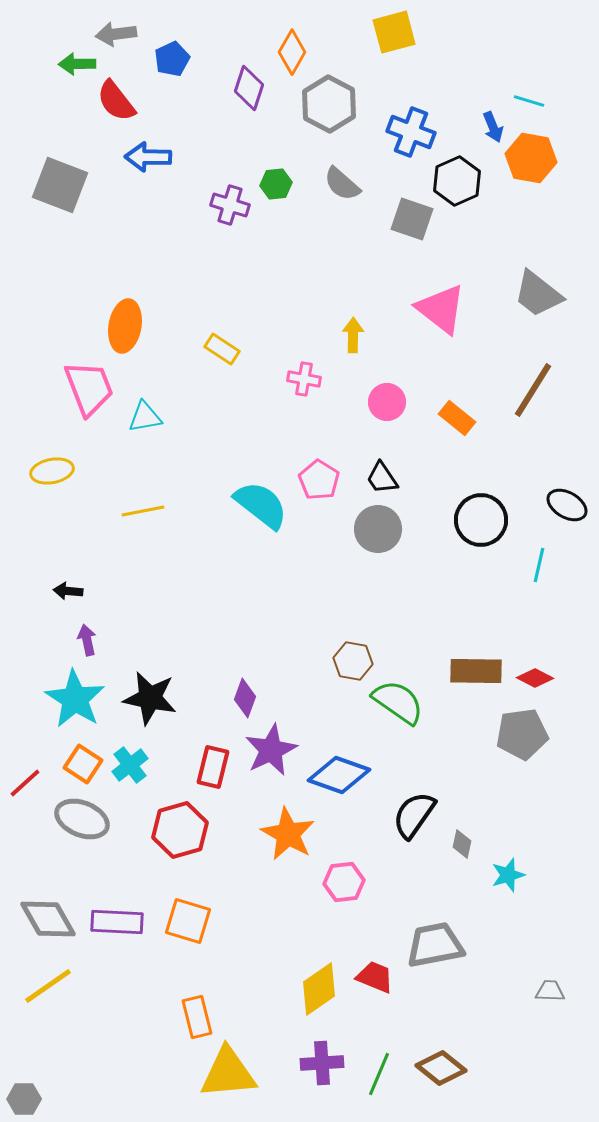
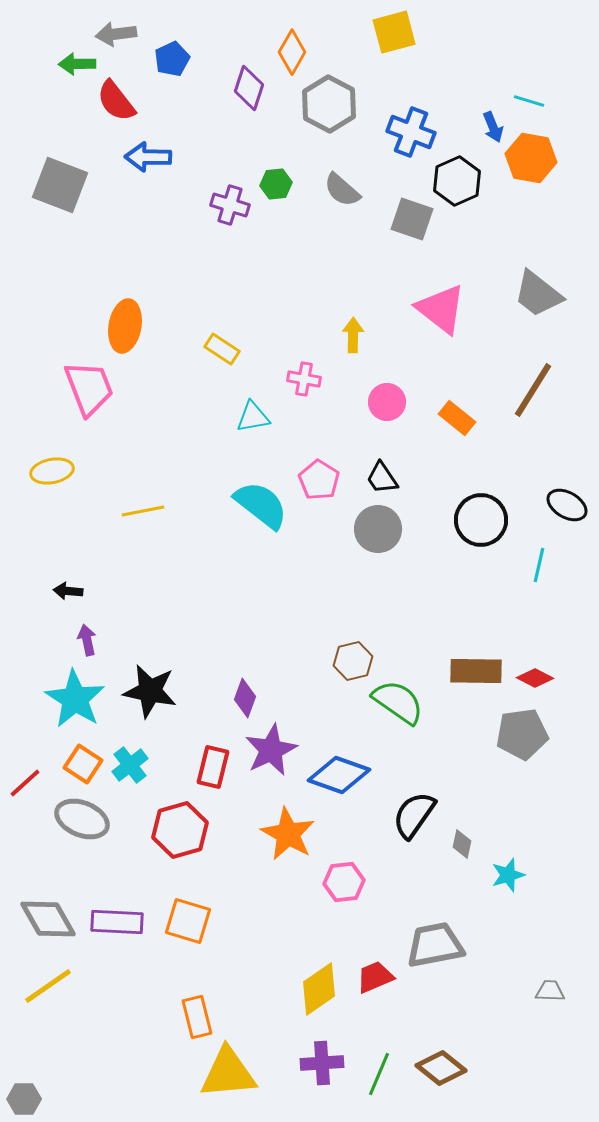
gray semicircle at (342, 184): moved 6 px down
cyan triangle at (145, 417): moved 108 px right
brown hexagon at (353, 661): rotated 24 degrees counterclockwise
black star at (150, 698): moved 7 px up
red trapezoid at (375, 977): rotated 45 degrees counterclockwise
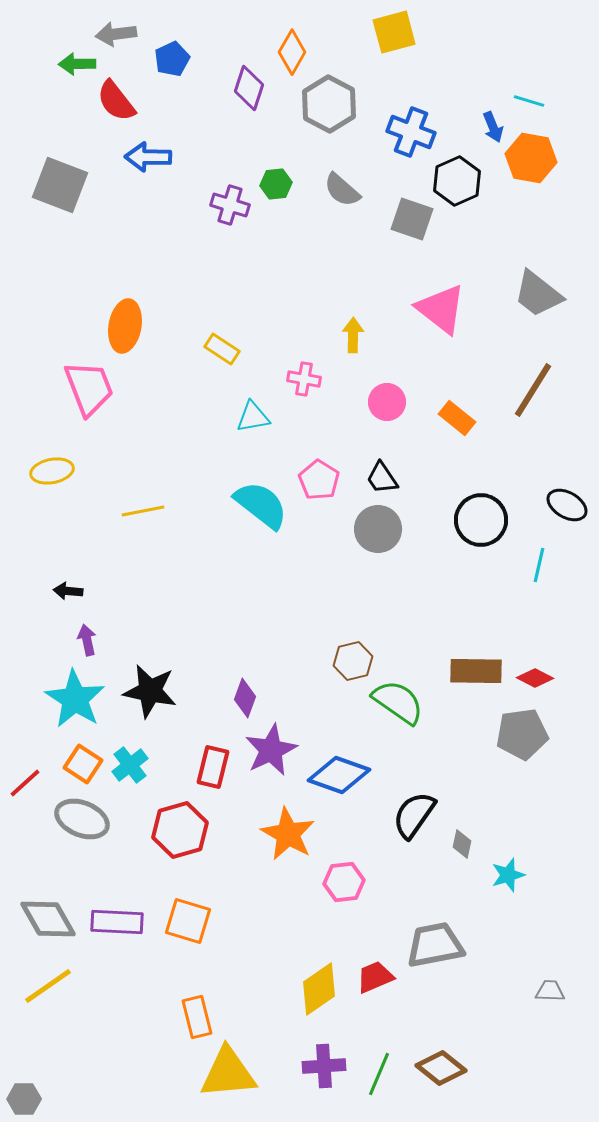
purple cross at (322, 1063): moved 2 px right, 3 px down
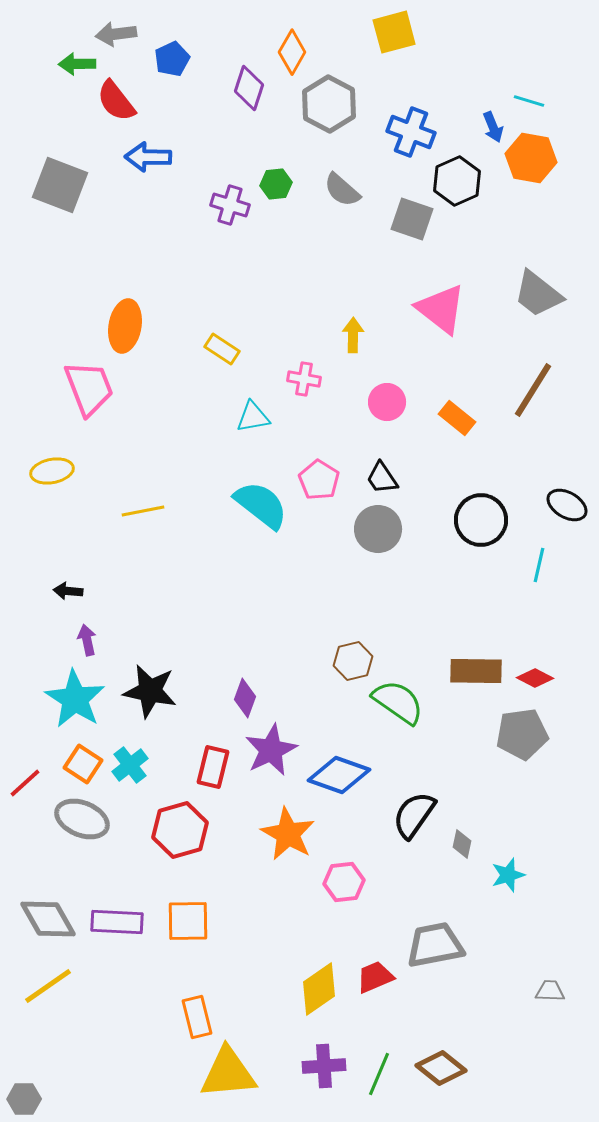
orange square at (188, 921): rotated 18 degrees counterclockwise
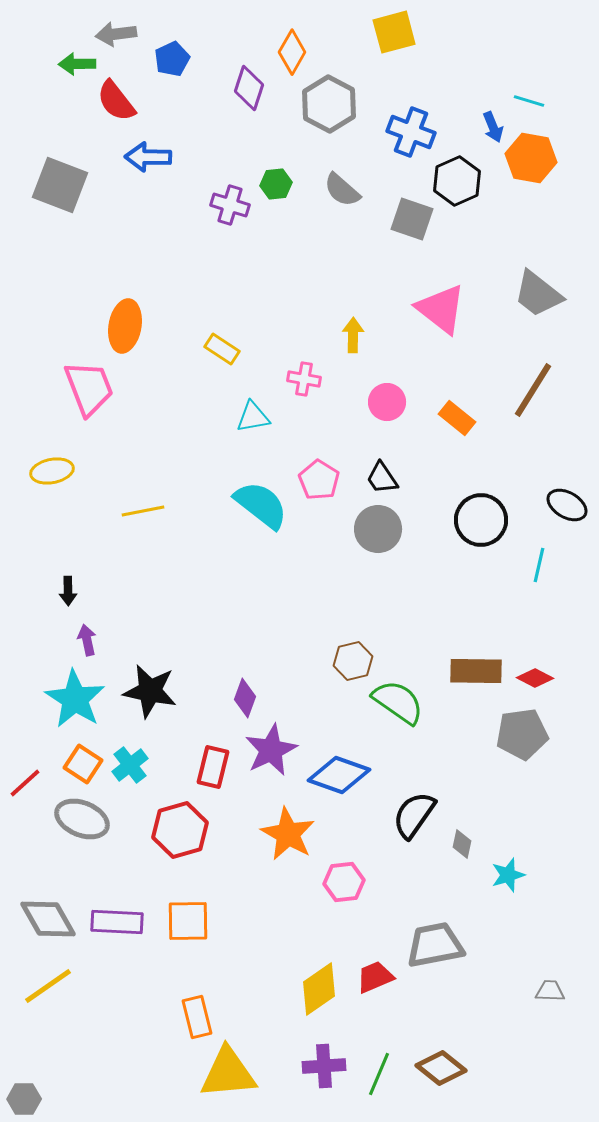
black arrow at (68, 591): rotated 96 degrees counterclockwise
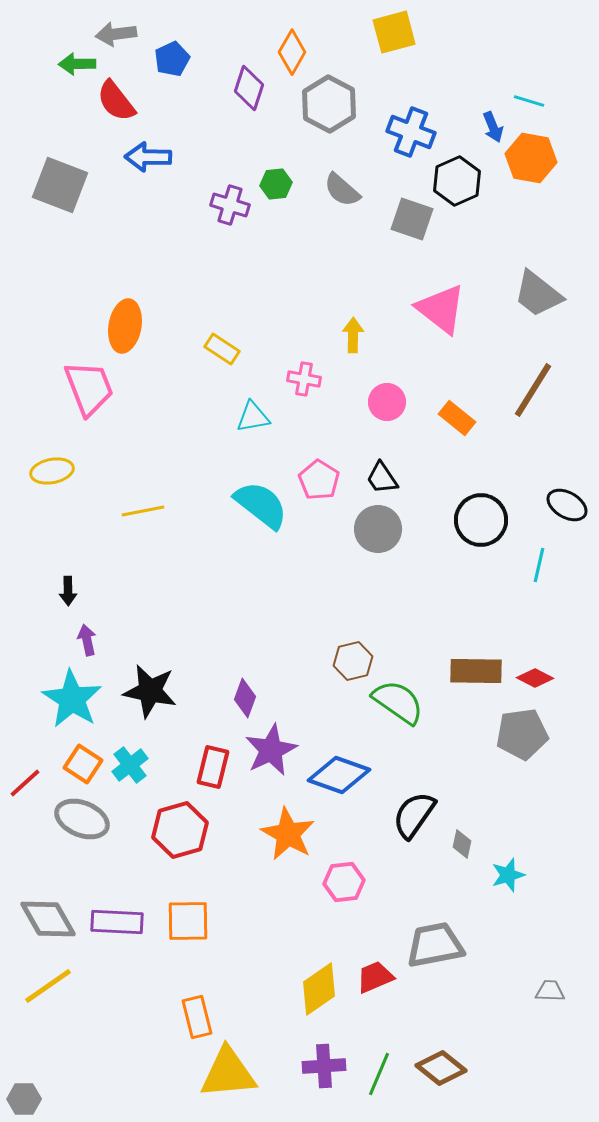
cyan star at (75, 699): moved 3 px left
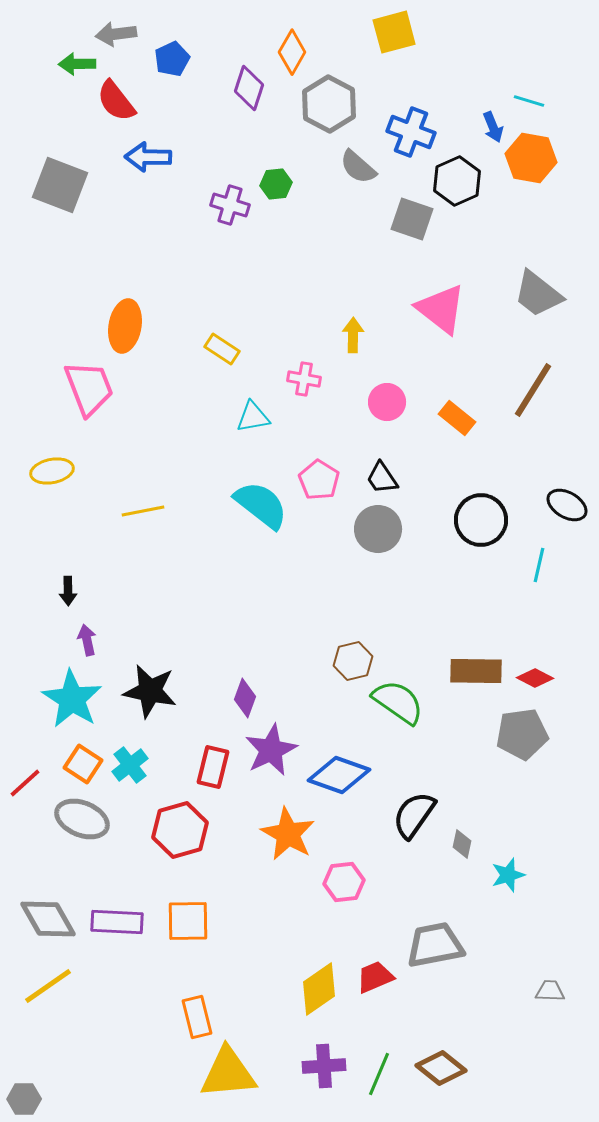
gray semicircle at (342, 190): moved 16 px right, 23 px up
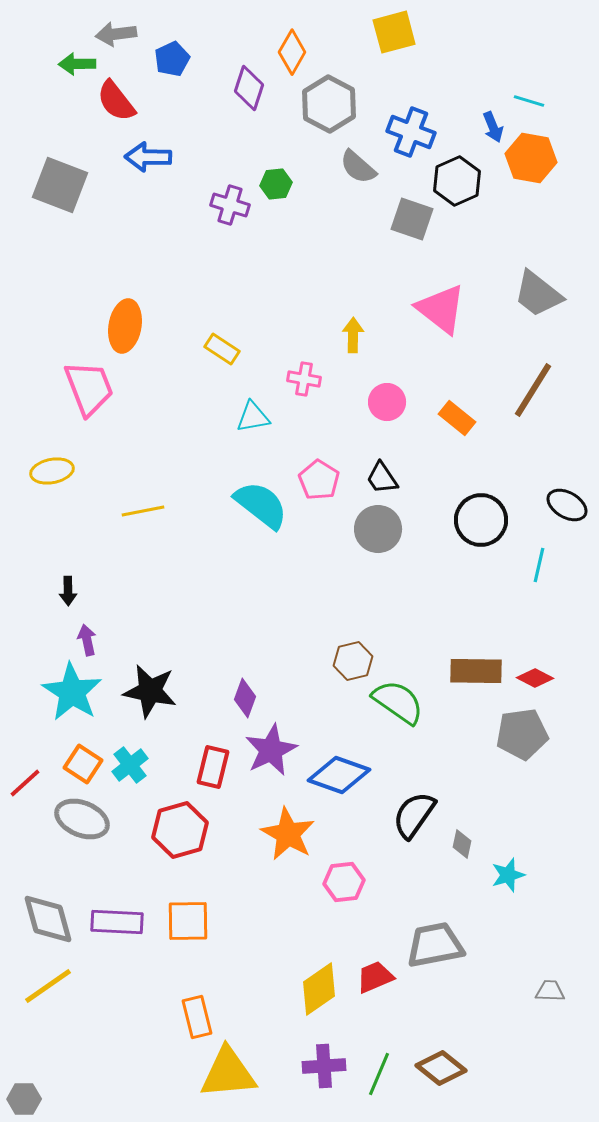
cyan star at (72, 699): moved 7 px up
gray diamond at (48, 919): rotated 14 degrees clockwise
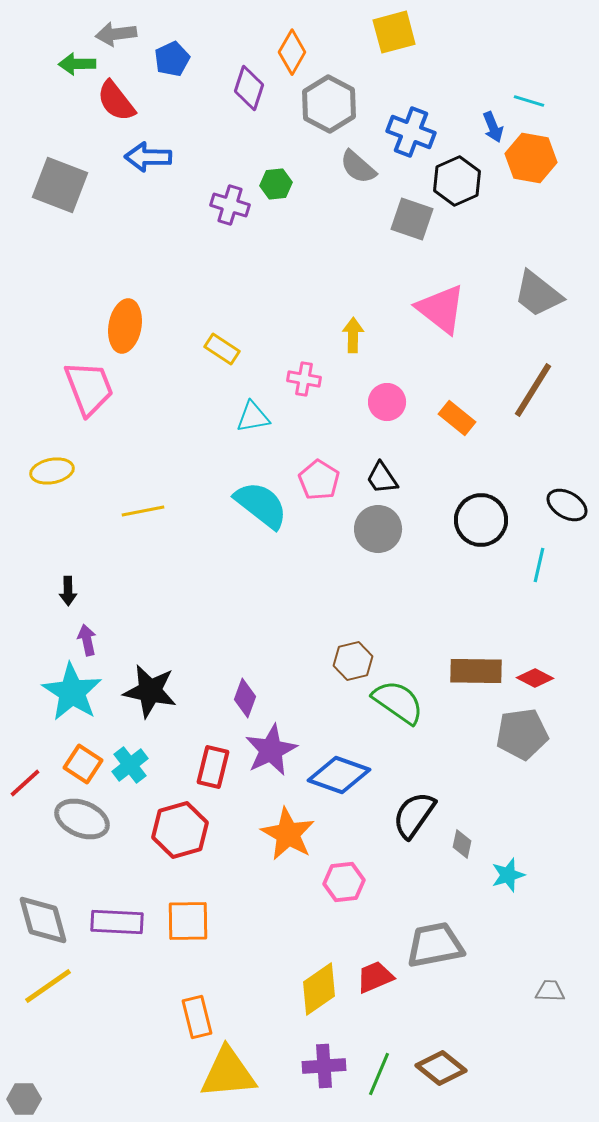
gray diamond at (48, 919): moved 5 px left, 1 px down
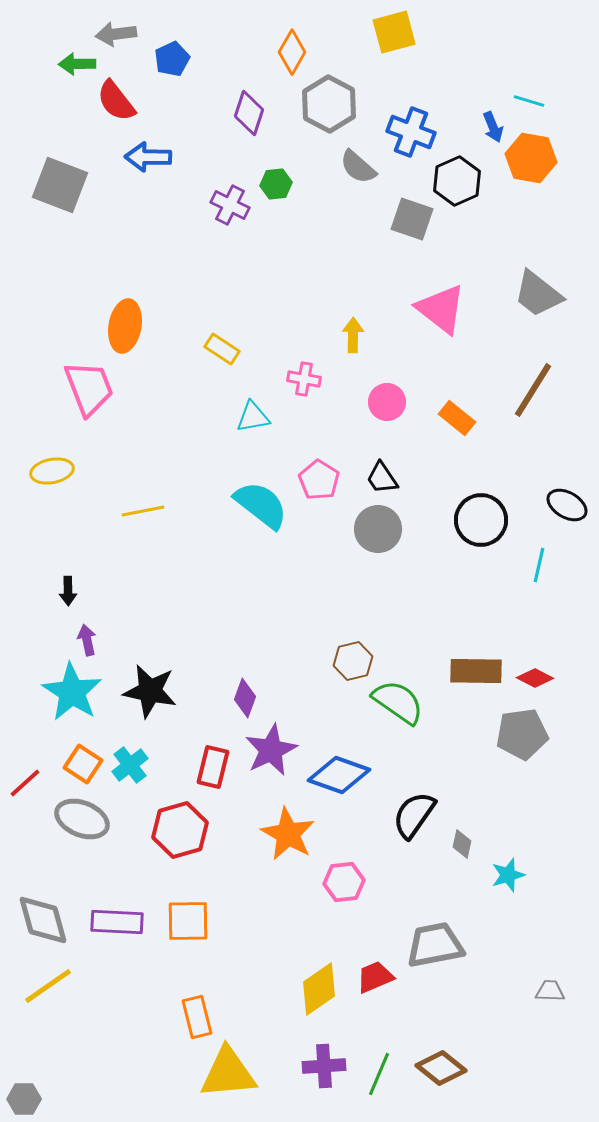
purple diamond at (249, 88): moved 25 px down
purple cross at (230, 205): rotated 9 degrees clockwise
